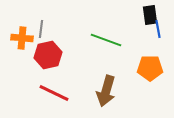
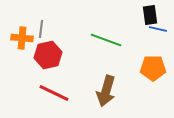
blue line: rotated 66 degrees counterclockwise
orange pentagon: moved 3 px right
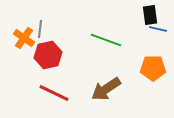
gray line: moved 1 px left
orange cross: moved 2 px right; rotated 30 degrees clockwise
brown arrow: moved 2 px up; rotated 40 degrees clockwise
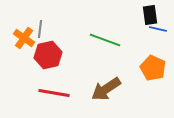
green line: moved 1 px left
orange pentagon: rotated 25 degrees clockwise
red line: rotated 16 degrees counterclockwise
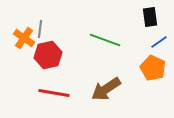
black rectangle: moved 2 px down
blue line: moved 1 px right, 13 px down; rotated 48 degrees counterclockwise
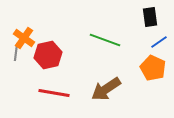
gray line: moved 24 px left, 23 px down
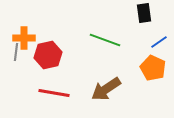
black rectangle: moved 6 px left, 4 px up
orange cross: rotated 35 degrees counterclockwise
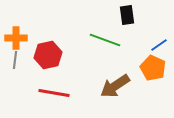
black rectangle: moved 17 px left, 2 px down
orange cross: moved 8 px left
blue line: moved 3 px down
gray line: moved 1 px left, 8 px down
brown arrow: moved 9 px right, 3 px up
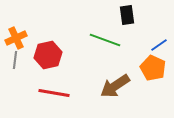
orange cross: rotated 25 degrees counterclockwise
